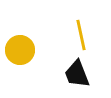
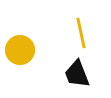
yellow line: moved 2 px up
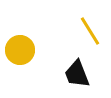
yellow line: moved 9 px right, 2 px up; rotated 20 degrees counterclockwise
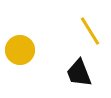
black trapezoid: moved 2 px right, 1 px up
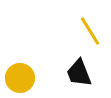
yellow circle: moved 28 px down
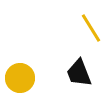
yellow line: moved 1 px right, 3 px up
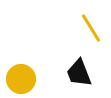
yellow circle: moved 1 px right, 1 px down
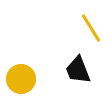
black trapezoid: moved 1 px left, 3 px up
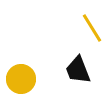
yellow line: moved 1 px right
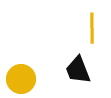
yellow line: rotated 32 degrees clockwise
